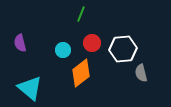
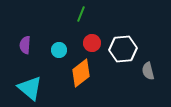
purple semicircle: moved 5 px right, 2 px down; rotated 18 degrees clockwise
cyan circle: moved 4 px left
gray semicircle: moved 7 px right, 2 px up
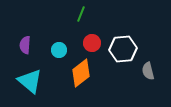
cyan triangle: moved 7 px up
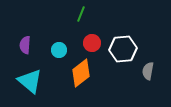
gray semicircle: rotated 24 degrees clockwise
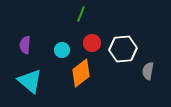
cyan circle: moved 3 px right
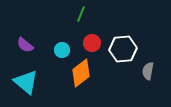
purple semicircle: rotated 54 degrees counterclockwise
cyan triangle: moved 4 px left, 1 px down
